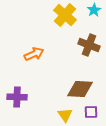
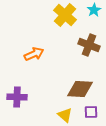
yellow triangle: rotated 14 degrees counterclockwise
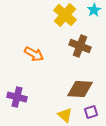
brown cross: moved 9 px left, 1 px down
orange arrow: rotated 54 degrees clockwise
purple cross: rotated 12 degrees clockwise
purple square: rotated 16 degrees counterclockwise
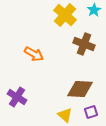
brown cross: moved 4 px right, 2 px up
purple cross: rotated 18 degrees clockwise
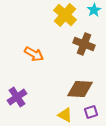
purple cross: rotated 24 degrees clockwise
yellow triangle: rotated 14 degrees counterclockwise
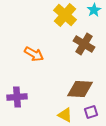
brown cross: rotated 10 degrees clockwise
purple cross: rotated 30 degrees clockwise
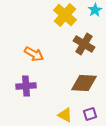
cyan star: moved 1 px right
brown diamond: moved 4 px right, 6 px up
purple cross: moved 9 px right, 11 px up
purple square: moved 1 px left, 2 px down
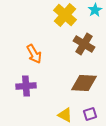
orange arrow: rotated 30 degrees clockwise
